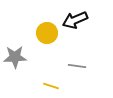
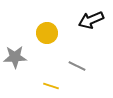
black arrow: moved 16 px right
gray line: rotated 18 degrees clockwise
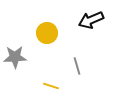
gray line: rotated 48 degrees clockwise
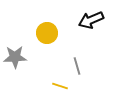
yellow line: moved 9 px right
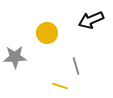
gray line: moved 1 px left
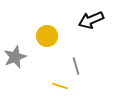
yellow circle: moved 3 px down
gray star: rotated 20 degrees counterclockwise
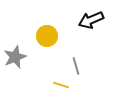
yellow line: moved 1 px right, 1 px up
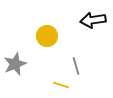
black arrow: moved 2 px right; rotated 15 degrees clockwise
gray star: moved 7 px down
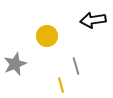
yellow line: rotated 56 degrees clockwise
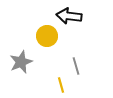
black arrow: moved 24 px left, 4 px up; rotated 15 degrees clockwise
gray star: moved 6 px right, 2 px up
